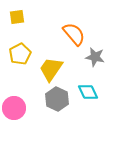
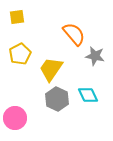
gray star: moved 1 px up
cyan diamond: moved 3 px down
pink circle: moved 1 px right, 10 px down
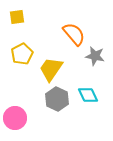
yellow pentagon: moved 2 px right
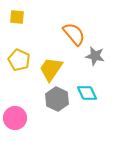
yellow square: rotated 14 degrees clockwise
yellow pentagon: moved 3 px left, 6 px down; rotated 20 degrees counterclockwise
cyan diamond: moved 1 px left, 2 px up
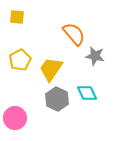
yellow pentagon: moved 1 px right; rotated 20 degrees clockwise
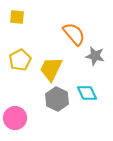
yellow trapezoid: rotated 8 degrees counterclockwise
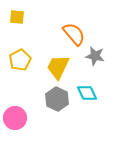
yellow trapezoid: moved 7 px right, 2 px up
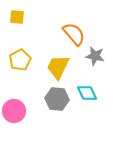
gray hexagon: rotated 20 degrees counterclockwise
pink circle: moved 1 px left, 7 px up
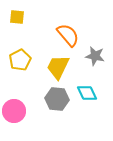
orange semicircle: moved 6 px left, 1 px down
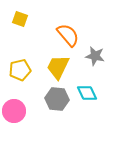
yellow square: moved 3 px right, 2 px down; rotated 14 degrees clockwise
yellow pentagon: moved 10 px down; rotated 15 degrees clockwise
